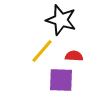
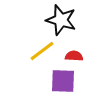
yellow line: rotated 12 degrees clockwise
purple square: moved 2 px right, 1 px down
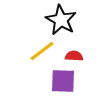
black star: rotated 12 degrees clockwise
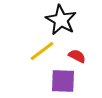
red semicircle: moved 3 px right; rotated 24 degrees clockwise
